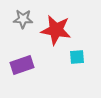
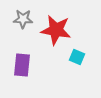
cyan square: rotated 28 degrees clockwise
purple rectangle: rotated 65 degrees counterclockwise
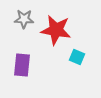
gray star: moved 1 px right
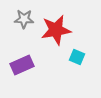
red star: rotated 20 degrees counterclockwise
purple rectangle: rotated 60 degrees clockwise
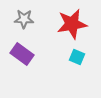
red star: moved 16 px right, 6 px up
purple rectangle: moved 11 px up; rotated 60 degrees clockwise
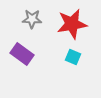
gray star: moved 8 px right
cyan square: moved 4 px left
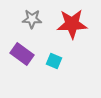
red star: rotated 8 degrees clockwise
cyan square: moved 19 px left, 4 px down
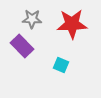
purple rectangle: moved 8 px up; rotated 10 degrees clockwise
cyan square: moved 7 px right, 4 px down
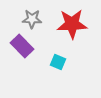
cyan square: moved 3 px left, 3 px up
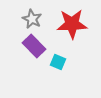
gray star: rotated 24 degrees clockwise
purple rectangle: moved 12 px right
